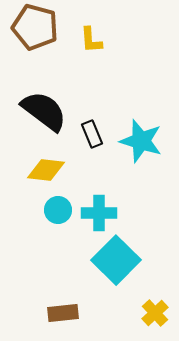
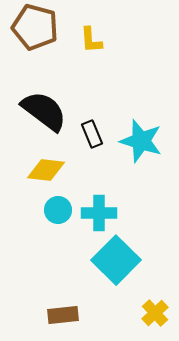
brown rectangle: moved 2 px down
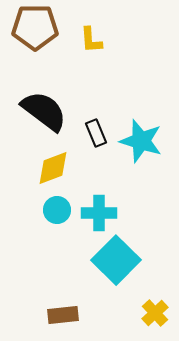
brown pentagon: rotated 15 degrees counterclockwise
black rectangle: moved 4 px right, 1 px up
yellow diamond: moved 7 px right, 2 px up; rotated 27 degrees counterclockwise
cyan circle: moved 1 px left
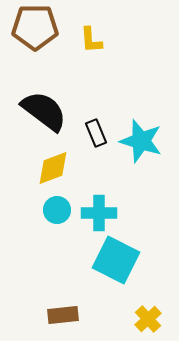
cyan square: rotated 18 degrees counterclockwise
yellow cross: moved 7 px left, 6 px down
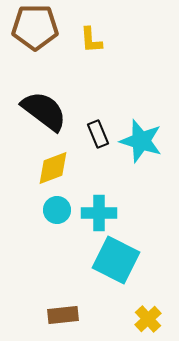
black rectangle: moved 2 px right, 1 px down
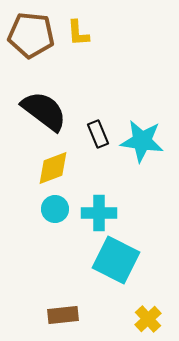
brown pentagon: moved 4 px left, 8 px down; rotated 6 degrees clockwise
yellow L-shape: moved 13 px left, 7 px up
cyan star: moved 1 px right; rotated 9 degrees counterclockwise
cyan circle: moved 2 px left, 1 px up
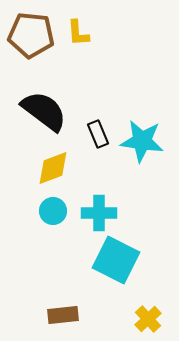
cyan circle: moved 2 px left, 2 px down
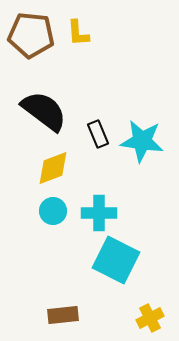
yellow cross: moved 2 px right, 1 px up; rotated 16 degrees clockwise
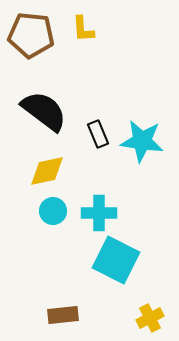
yellow L-shape: moved 5 px right, 4 px up
yellow diamond: moved 6 px left, 3 px down; rotated 9 degrees clockwise
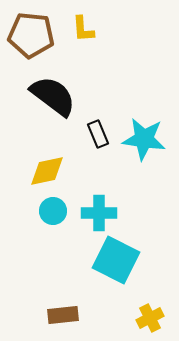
black semicircle: moved 9 px right, 15 px up
cyan star: moved 2 px right, 2 px up
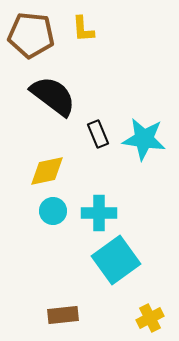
cyan square: rotated 27 degrees clockwise
